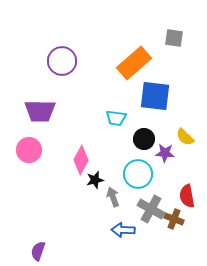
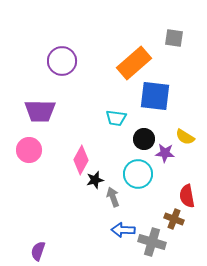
yellow semicircle: rotated 12 degrees counterclockwise
gray cross: moved 1 px right, 33 px down; rotated 12 degrees counterclockwise
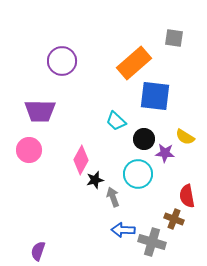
cyan trapezoid: moved 3 px down; rotated 35 degrees clockwise
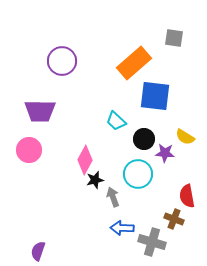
pink diamond: moved 4 px right
blue arrow: moved 1 px left, 2 px up
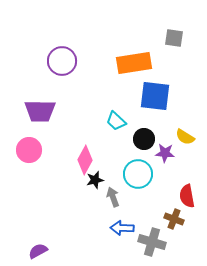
orange rectangle: rotated 32 degrees clockwise
purple semicircle: rotated 42 degrees clockwise
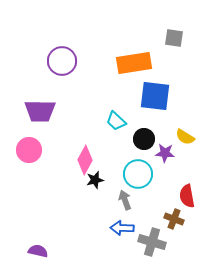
gray arrow: moved 12 px right, 3 px down
purple semicircle: rotated 42 degrees clockwise
